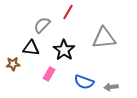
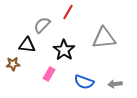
black triangle: moved 4 px left, 3 px up
gray arrow: moved 4 px right, 3 px up
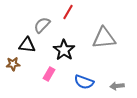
gray arrow: moved 2 px right, 2 px down
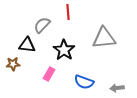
red line: rotated 35 degrees counterclockwise
gray arrow: moved 2 px down
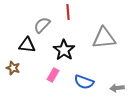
brown star: moved 4 px down; rotated 24 degrees clockwise
pink rectangle: moved 4 px right, 1 px down
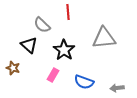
gray semicircle: rotated 90 degrees counterclockwise
black triangle: moved 2 px right; rotated 36 degrees clockwise
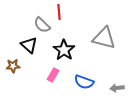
red line: moved 9 px left
gray triangle: rotated 20 degrees clockwise
brown star: moved 2 px up; rotated 24 degrees counterclockwise
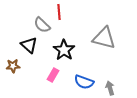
gray arrow: moved 7 px left; rotated 80 degrees clockwise
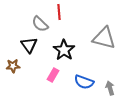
gray semicircle: moved 2 px left, 1 px up
black triangle: rotated 12 degrees clockwise
